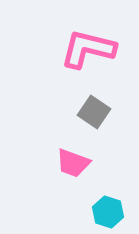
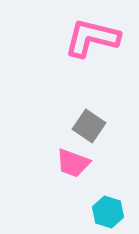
pink L-shape: moved 4 px right, 11 px up
gray square: moved 5 px left, 14 px down
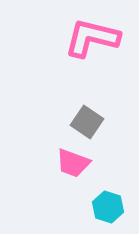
gray square: moved 2 px left, 4 px up
cyan hexagon: moved 5 px up
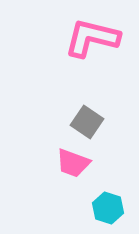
cyan hexagon: moved 1 px down
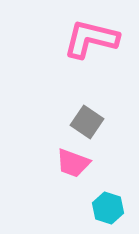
pink L-shape: moved 1 px left, 1 px down
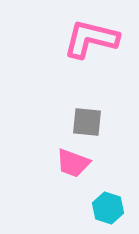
gray square: rotated 28 degrees counterclockwise
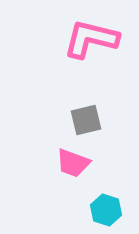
gray square: moved 1 px left, 2 px up; rotated 20 degrees counterclockwise
cyan hexagon: moved 2 px left, 2 px down
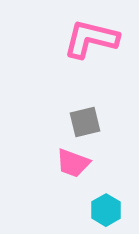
gray square: moved 1 px left, 2 px down
cyan hexagon: rotated 12 degrees clockwise
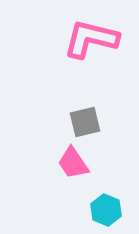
pink trapezoid: rotated 36 degrees clockwise
cyan hexagon: rotated 8 degrees counterclockwise
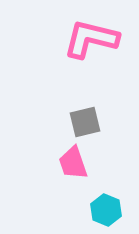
pink trapezoid: rotated 15 degrees clockwise
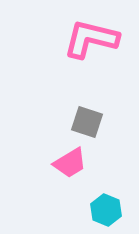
gray square: moved 2 px right; rotated 32 degrees clockwise
pink trapezoid: moved 3 px left; rotated 102 degrees counterclockwise
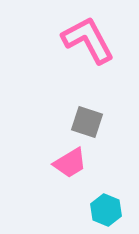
pink L-shape: moved 3 px left, 1 px down; rotated 48 degrees clockwise
